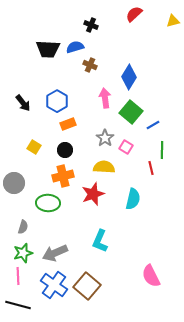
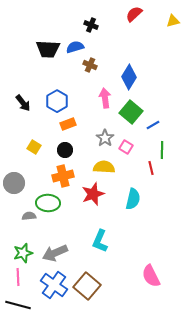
gray semicircle: moved 6 px right, 11 px up; rotated 112 degrees counterclockwise
pink line: moved 1 px down
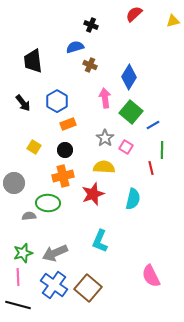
black trapezoid: moved 15 px left, 12 px down; rotated 80 degrees clockwise
brown square: moved 1 px right, 2 px down
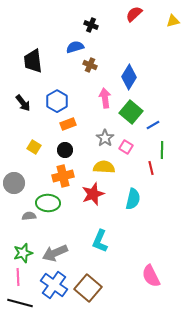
black line: moved 2 px right, 2 px up
